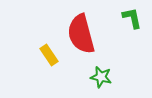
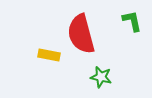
green L-shape: moved 3 px down
yellow rectangle: rotated 45 degrees counterclockwise
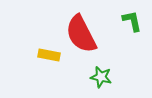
red semicircle: rotated 12 degrees counterclockwise
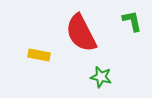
red semicircle: moved 1 px up
yellow rectangle: moved 10 px left
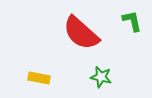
red semicircle: rotated 21 degrees counterclockwise
yellow rectangle: moved 23 px down
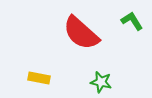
green L-shape: rotated 20 degrees counterclockwise
green star: moved 5 px down
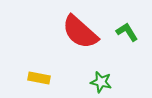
green L-shape: moved 5 px left, 11 px down
red semicircle: moved 1 px left, 1 px up
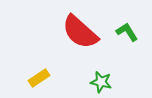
yellow rectangle: rotated 45 degrees counterclockwise
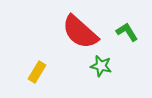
yellow rectangle: moved 2 px left, 6 px up; rotated 25 degrees counterclockwise
green star: moved 16 px up
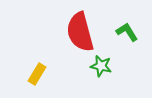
red semicircle: rotated 33 degrees clockwise
yellow rectangle: moved 2 px down
